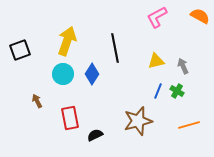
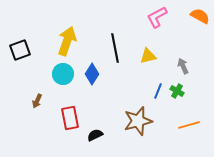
yellow triangle: moved 8 px left, 5 px up
brown arrow: rotated 128 degrees counterclockwise
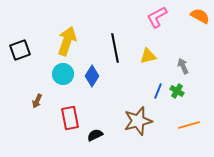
blue diamond: moved 2 px down
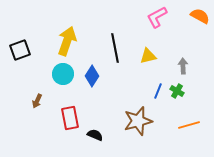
gray arrow: rotated 21 degrees clockwise
black semicircle: rotated 49 degrees clockwise
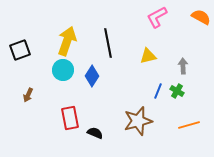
orange semicircle: moved 1 px right, 1 px down
black line: moved 7 px left, 5 px up
cyan circle: moved 4 px up
brown arrow: moved 9 px left, 6 px up
black semicircle: moved 2 px up
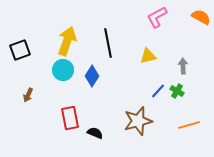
blue line: rotated 21 degrees clockwise
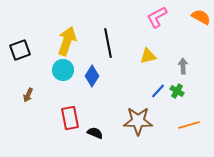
brown star: rotated 16 degrees clockwise
